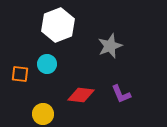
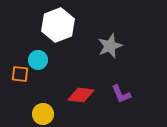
cyan circle: moved 9 px left, 4 px up
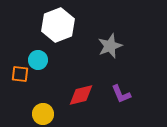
red diamond: rotated 20 degrees counterclockwise
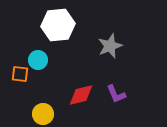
white hexagon: rotated 16 degrees clockwise
purple L-shape: moved 5 px left
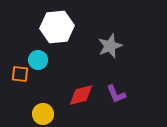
white hexagon: moved 1 px left, 2 px down
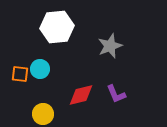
cyan circle: moved 2 px right, 9 px down
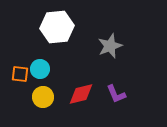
red diamond: moved 1 px up
yellow circle: moved 17 px up
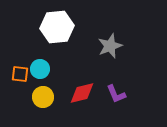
red diamond: moved 1 px right, 1 px up
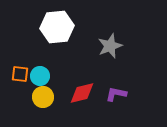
cyan circle: moved 7 px down
purple L-shape: rotated 125 degrees clockwise
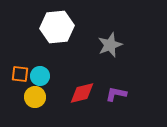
gray star: moved 1 px up
yellow circle: moved 8 px left
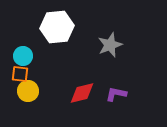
cyan circle: moved 17 px left, 20 px up
yellow circle: moved 7 px left, 6 px up
